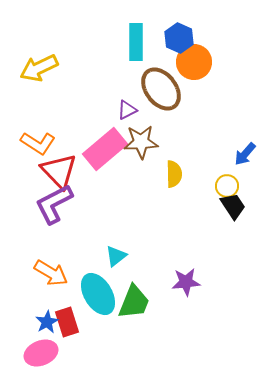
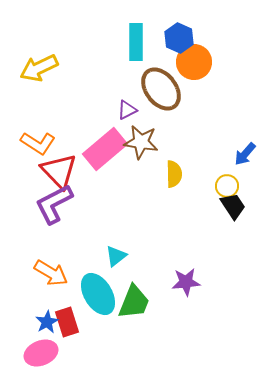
brown star: rotated 12 degrees clockwise
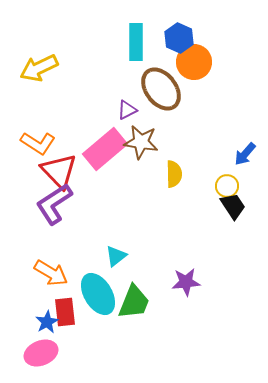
purple L-shape: rotated 6 degrees counterclockwise
red rectangle: moved 2 px left, 10 px up; rotated 12 degrees clockwise
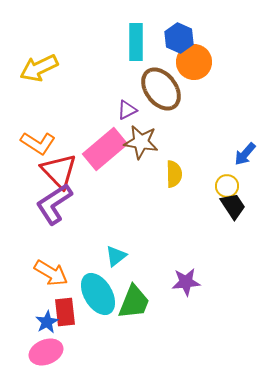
pink ellipse: moved 5 px right, 1 px up
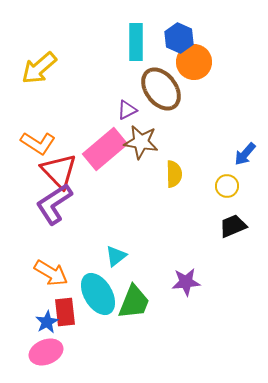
yellow arrow: rotated 15 degrees counterclockwise
black trapezoid: moved 20 px down; rotated 80 degrees counterclockwise
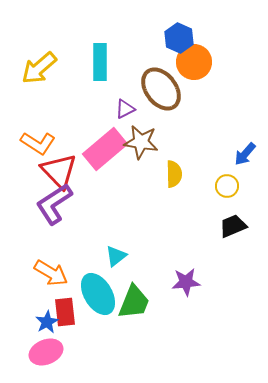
cyan rectangle: moved 36 px left, 20 px down
purple triangle: moved 2 px left, 1 px up
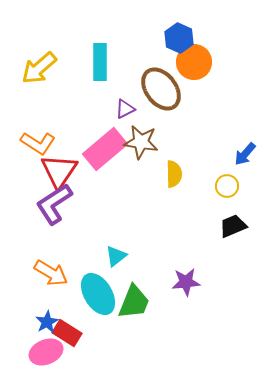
red triangle: rotated 18 degrees clockwise
red rectangle: moved 2 px right, 21 px down; rotated 52 degrees counterclockwise
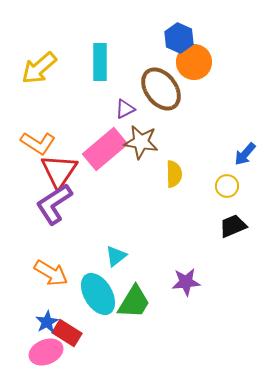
green trapezoid: rotated 9 degrees clockwise
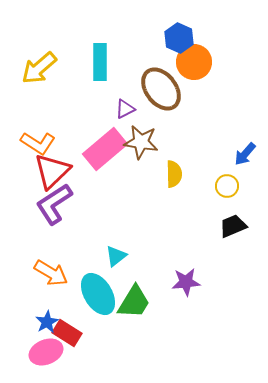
red triangle: moved 7 px left; rotated 12 degrees clockwise
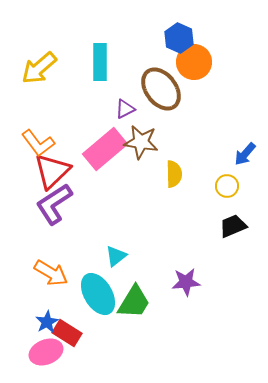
orange L-shape: rotated 20 degrees clockwise
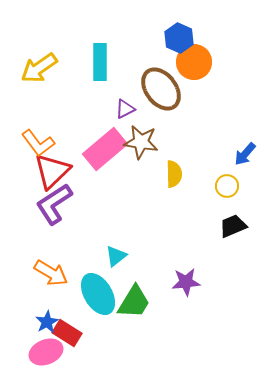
yellow arrow: rotated 6 degrees clockwise
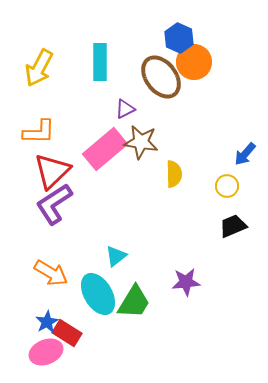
yellow arrow: rotated 27 degrees counterclockwise
brown ellipse: moved 12 px up
orange L-shape: moved 1 px right, 11 px up; rotated 52 degrees counterclockwise
